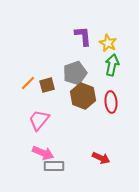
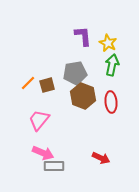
gray pentagon: rotated 10 degrees clockwise
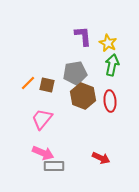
brown square: rotated 28 degrees clockwise
red ellipse: moved 1 px left, 1 px up
pink trapezoid: moved 3 px right, 1 px up
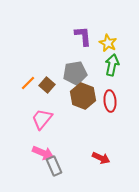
brown square: rotated 28 degrees clockwise
gray rectangle: rotated 66 degrees clockwise
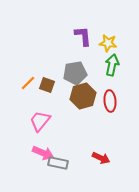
yellow star: rotated 18 degrees counterclockwise
brown square: rotated 21 degrees counterclockwise
brown hexagon: rotated 25 degrees clockwise
pink trapezoid: moved 2 px left, 2 px down
gray rectangle: moved 4 px right, 3 px up; rotated 54 degrees counterclockwise
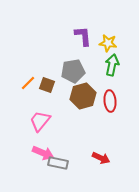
gray pentagon: moved 2 px left, 2 px up
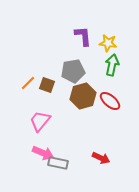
red ellipse: rotated 45 degrees counterclockwise
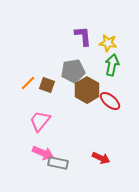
brown hexagon: moved 4 px right, 6 px up; rotated 15 degrees counterclockwise
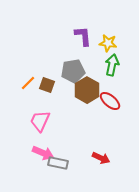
pink trapezoid: rotated 15 degrees counterclockwise
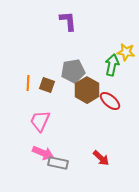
purple L-shape: moved 15 px left, 15 px up
yellow star: moved 18 px right, 9 px down
orange line: rotated 42 degrees counterclockwise
red arrow: rotated 18 degrees clockwise
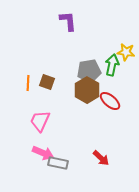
gray pentagon: moved 16 px right
brown square: moved 3 px up
